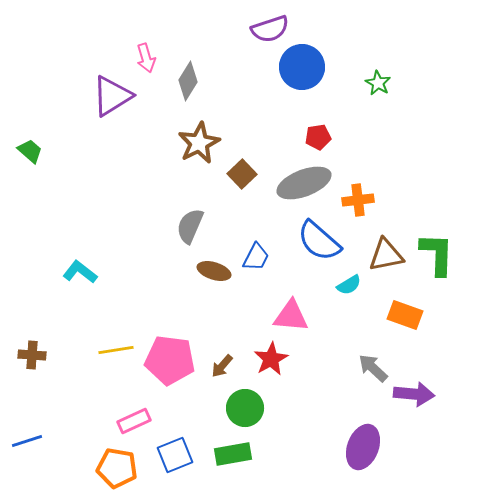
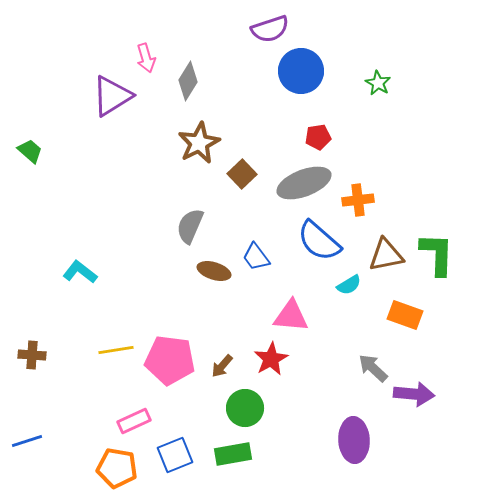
blue circle: moved 1 px left, 4 px down
blue trapezoid: rotated 116 degrees clockwise
purple ellipse: moved 9 px left, 7 px up; rotated 24 degrees counterclockwise
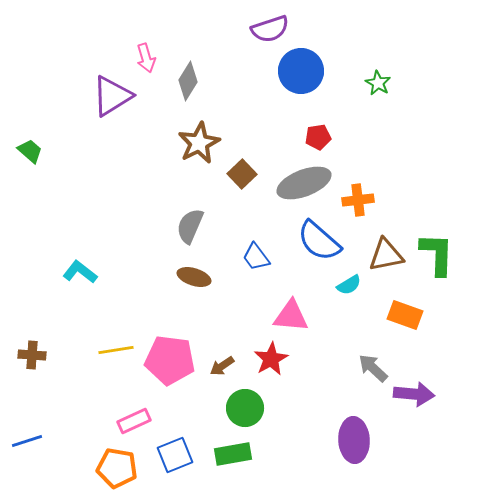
brown ellipse: moved 20 px left, 6 px down
brown arrow: rotated 15 degrees clockwise
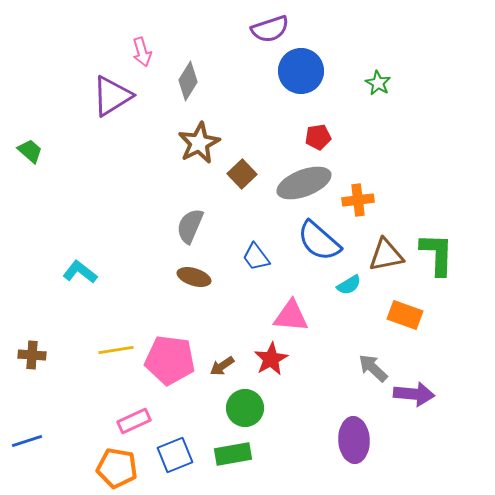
pink arrow: moved 4 px left, 6 px up
